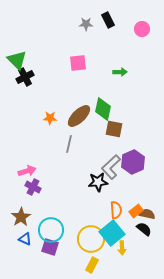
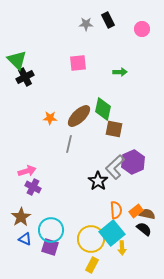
gray L-shape: moved 4 px right
black star: moved 1 px up; rotated 30 degrees counterclockwise
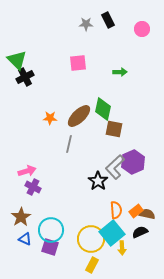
black semicircle: moved 4 px left, 3 px down; rotated 63 degrees counterclockwise
